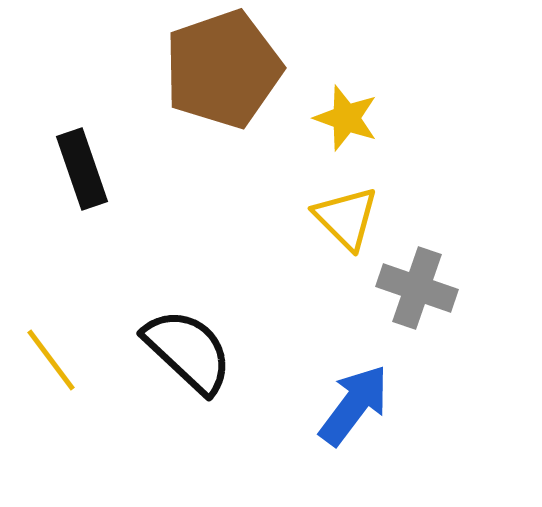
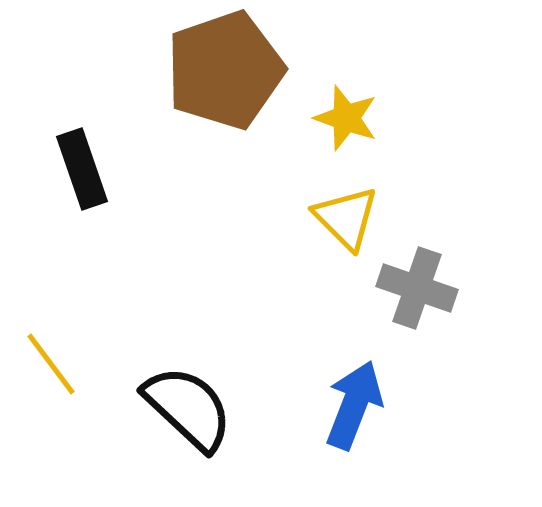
brown pentagon: moved 2 px right, 1 px down
black semicircle: moved 57 px down
yellow line: moved 4 px down
blue arrow: rotated 16 degrees counterclockwise
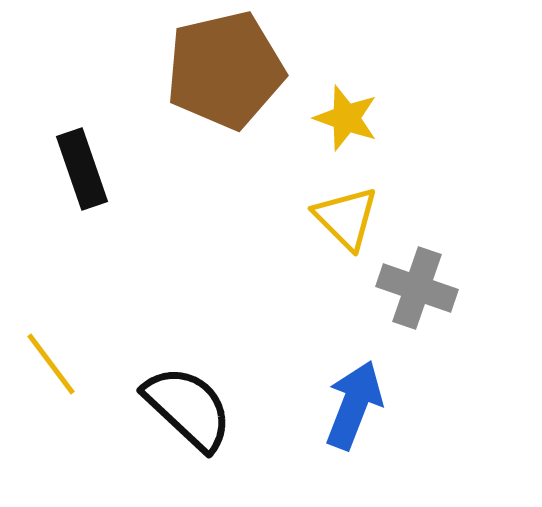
brown pentagon: rotated 6 degrees clockwise
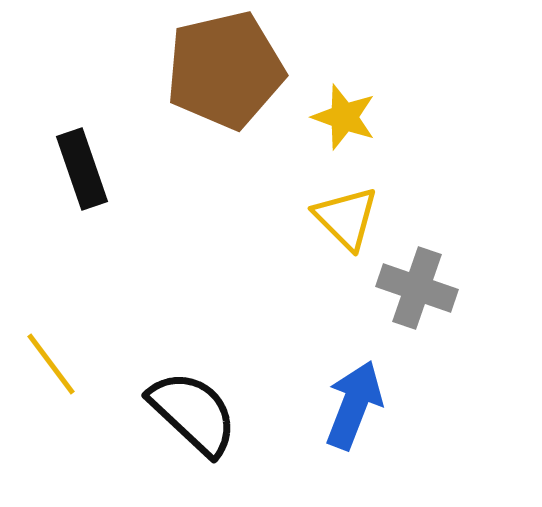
yellow star: moved 2 px left, 1 px up
black semicircle: moved 5 px right, 5 px down
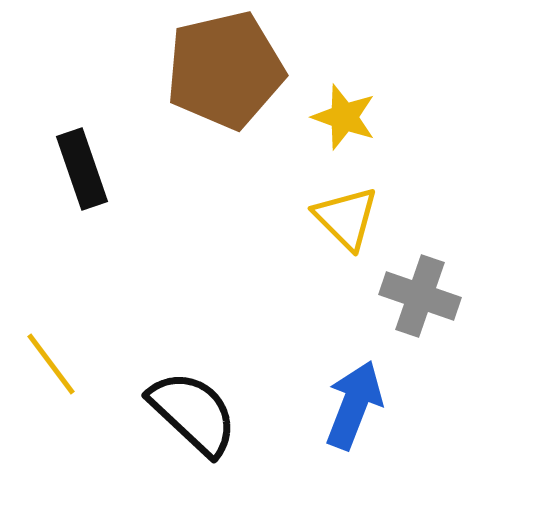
gray cross: moved 3 px right, 8 px down
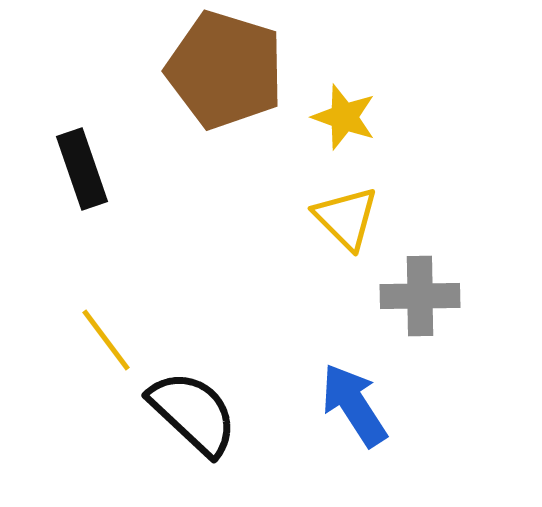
brown pentagon: rotated 30 degrees clockwise
gray cross: rotated 20 degrees counterclockwise
yellow line: moved 55 px right, 24 px up
blue arrow: rotated 54 degrees counterclockwise
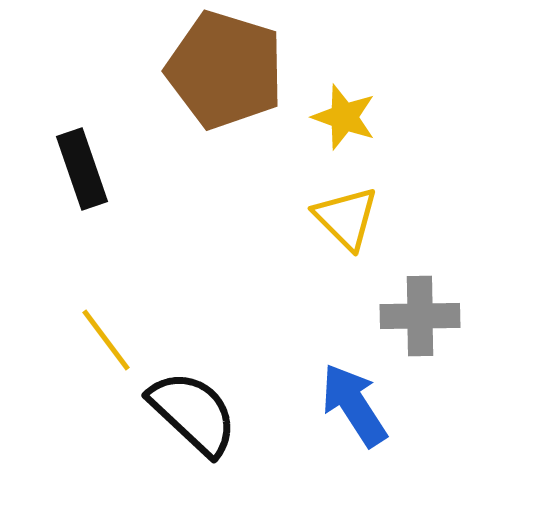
gray cross: moved 20 px down
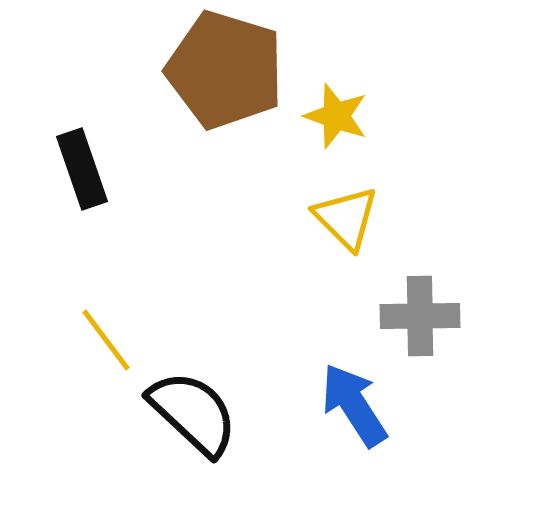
yellow star: moved 8 px left, 1 px up
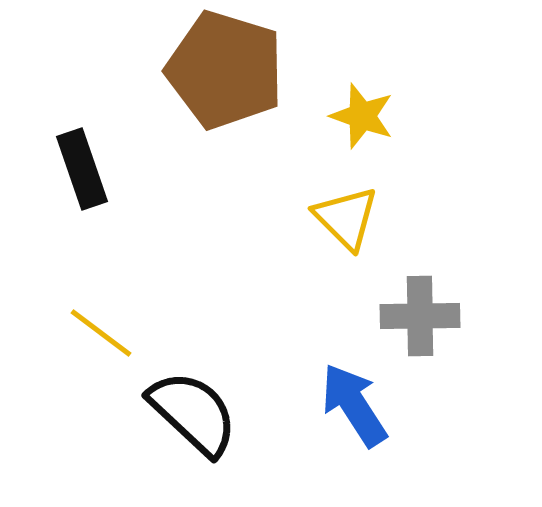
yellow star: moved 26 px right
yellow line: moved 5 px left, 7 px up; rotated 16 degrees counterclockwise
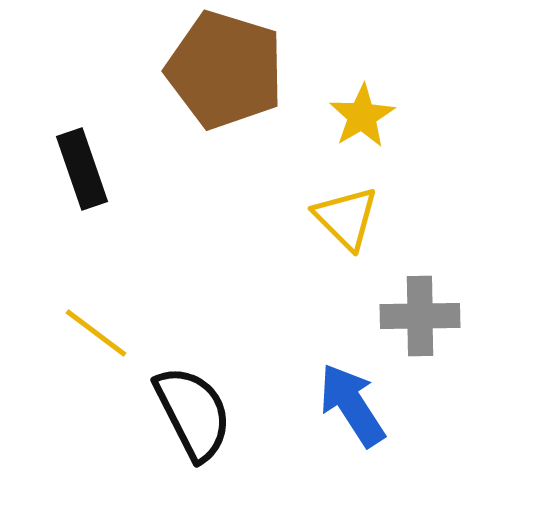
yellow star: rotated 22 degrees clockwise
yellow line: moved 5 px left
blue arrow: moved 2 px left
black semicircle: rotated 20 degrees clockwise
